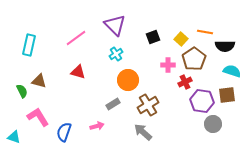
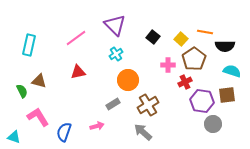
black square: rotated 32 degrees counterclockwise
red triangle: rotated 28 degrees counterclockwise
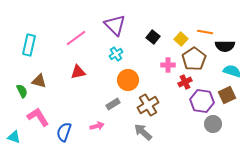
brown square: rotated 18 degrees counterclockwise
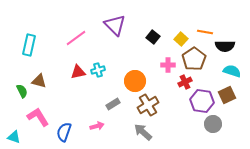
cyan cross: moved 18 px left, 16 px down; rotated 16 degrees clockwise
orange circle: moved 7 px right, 1 px down
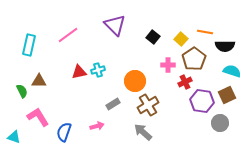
pink line: moved 8 px left, 3 px up
red triangle: moved 1 px right
brown triangle: rotated 14 degrees counterclockwise
gray circle: moved 7 px right, 1 px up
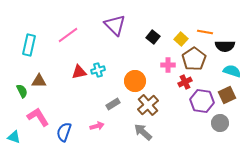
brown cross: rotated 10 degrees counterclockwise
